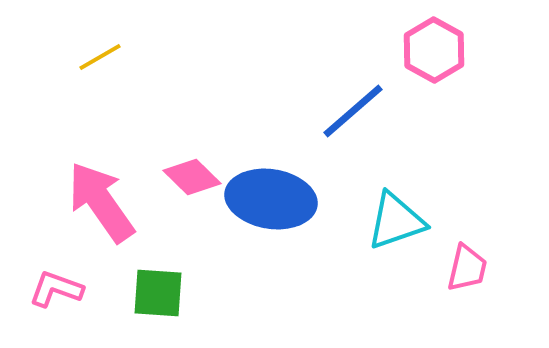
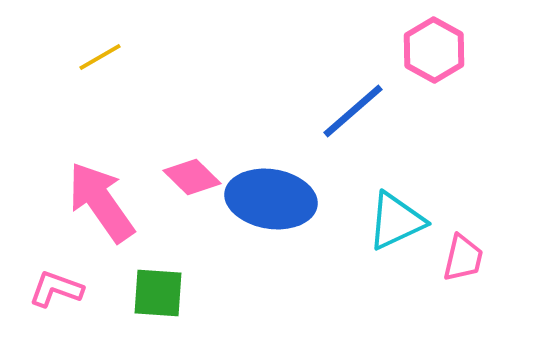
cyan triangle: rotated 6 degrees counterclockwise
pink trapezoid: moved 4 px left, 10 px up
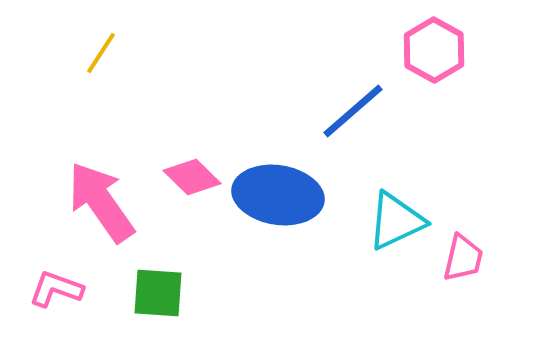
yellow line: moved 1 px right, 4 px up; rotated 27 degrees counterclockwise
blue ellipse: moved 7 px right, 4 px up
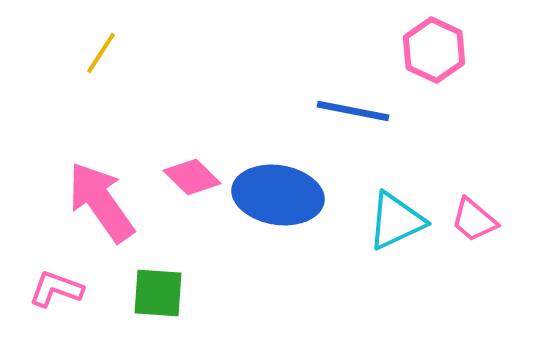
pink hexagon: rotated 4 degrees counterclockwise
blue line: rotated 52 degrees clockwise
pink trapezoid: moved 11 px right, 38 px up; rotated 117 degrees clockwise
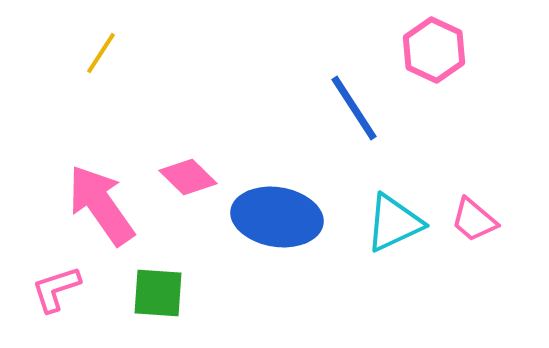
blue line: moved 1 px right, 3 px up; rotated 46 degrees clockwise
pink diamond: moved 4 px left
blue ellipse: moved 1 px left, 22 px down
pink arrow: moved 3 px down
cyan triangle: moved 2 px left, 2 px down
pink L-shape: rotated 38 degrees counterclockwise
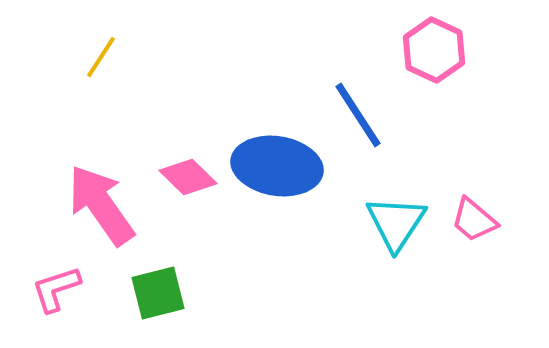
yellow line: moved 4 px down
blue line: moved 4 px right, 7 px down
blue ellipse: moved 51 px up
cyan triangle: moved 2 px right; rotated 32 degrees counterclockwise
green square: rotated 18 degrees counterclockwise
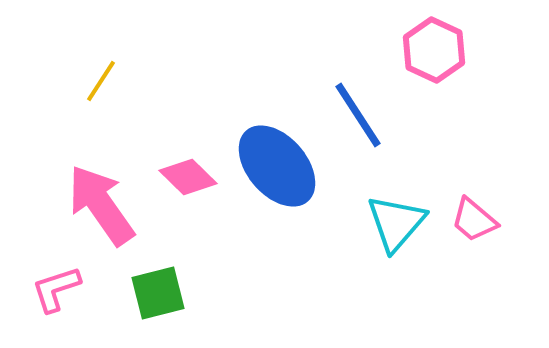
yellow line: moved 24 px down
blue ellipse: rotated 40 degrees clockwise
cyan triangle: rotated 8 degrees clockwise
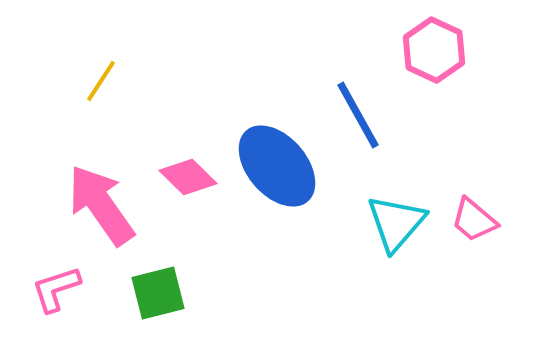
blue line: rotated 4 degrees clockwise
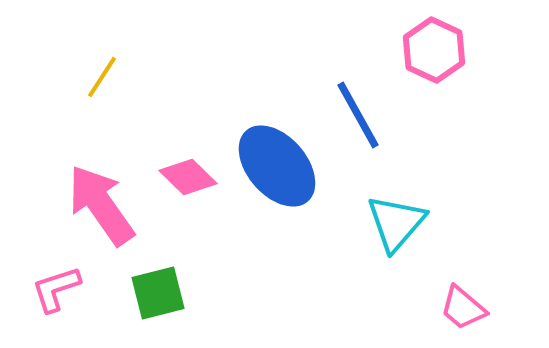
yellow line: moved 1 px right, 4 px up
pink trapezoid: moved 11 px left, 88 px down
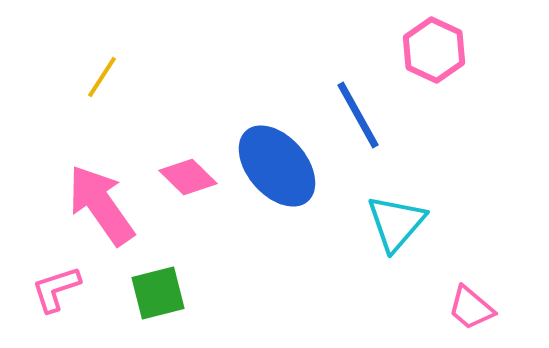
pink trapezoid: moved 8 px right
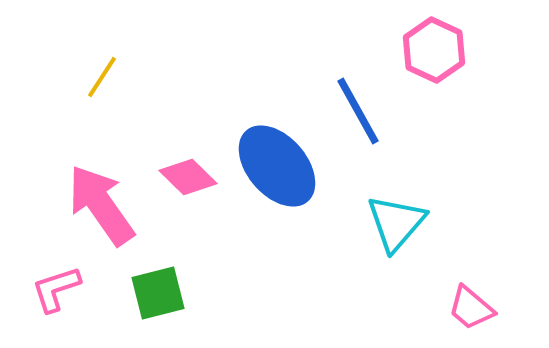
blue line: moved 4 px up
